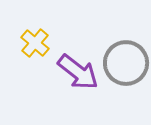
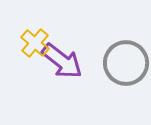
purple arrow: moved 16 px left, 11 px up
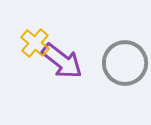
gray circle: moved 1 px left
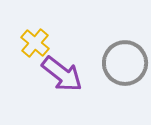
purple arrow: moved 13 px down
